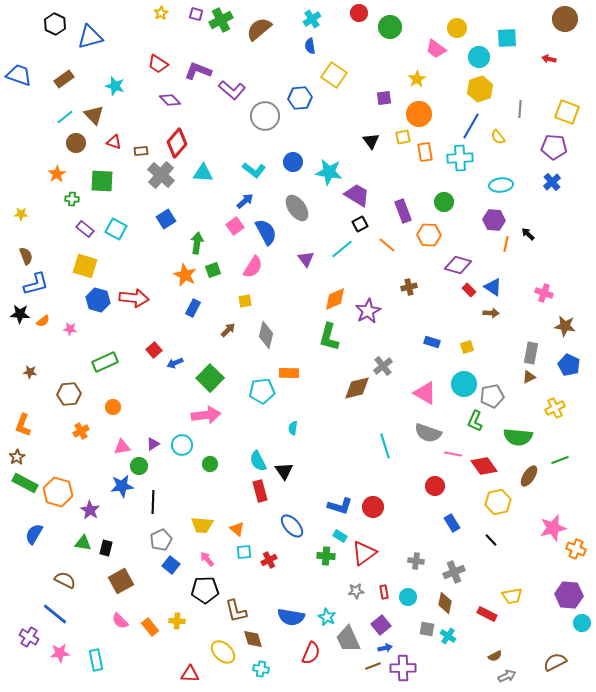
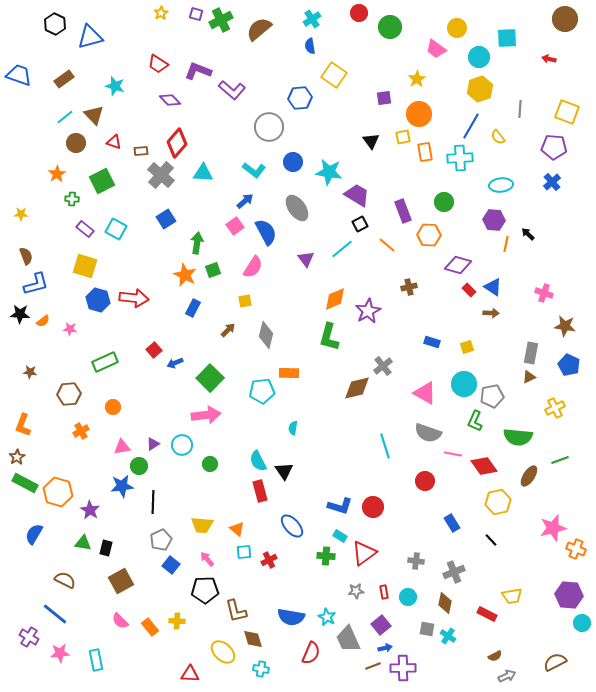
gray circle at (265, 116): moved 4 px right, 11 px down
green square at (102, 181): rotated 30 degrees counterclockwise
red circle at (435, 486): moved 10 px left, 5 px up
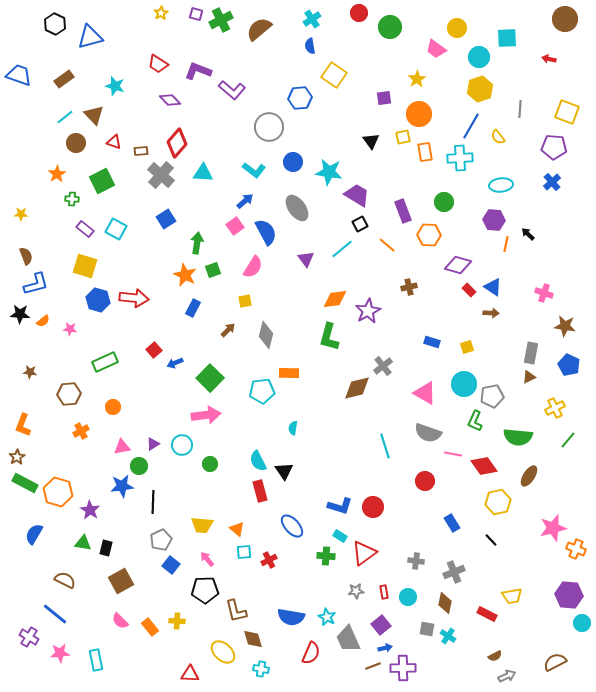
orange diamond at (335, 299): rotated 15 degrees clockwise
green line at (560, 460): moved 8 px right, 20 px up; rotated 30 degrees counterclockwise
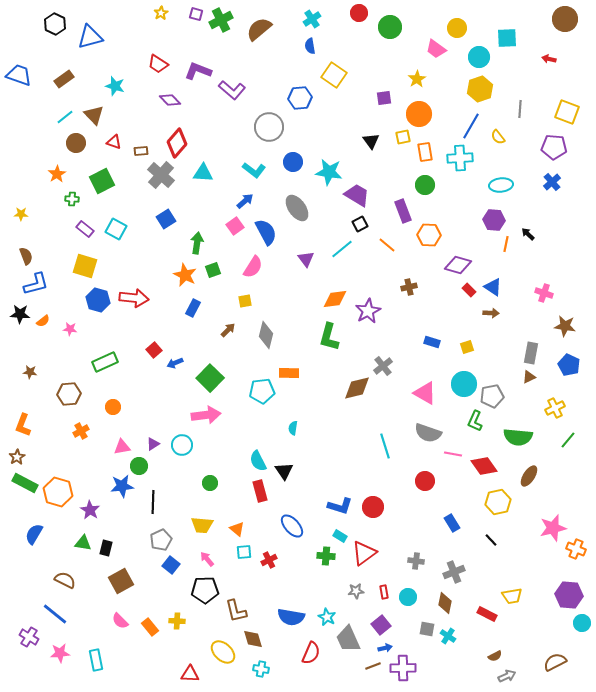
green circle at (444, 202): moved 19 px left, 17 px up
green circle at (210, 464): moved 19 px down
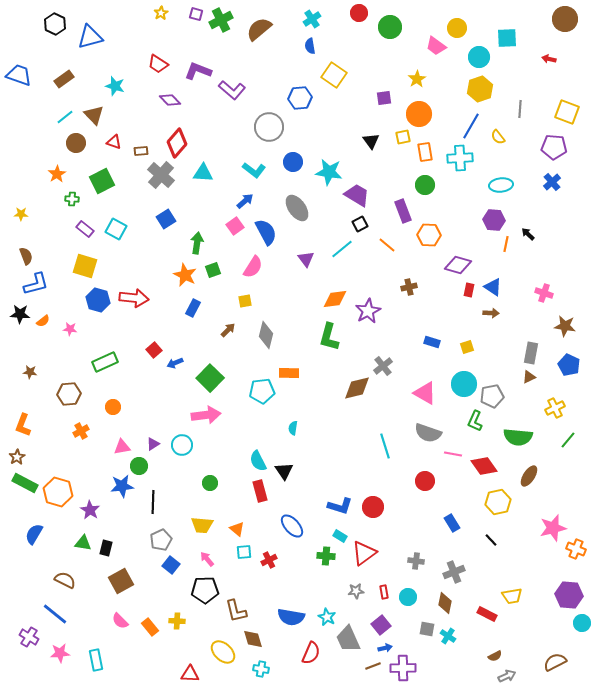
pink trapezoid at (436, 49): moved 3 px up
red rectangle at (469, 290): rotated 56 degrees clockwise
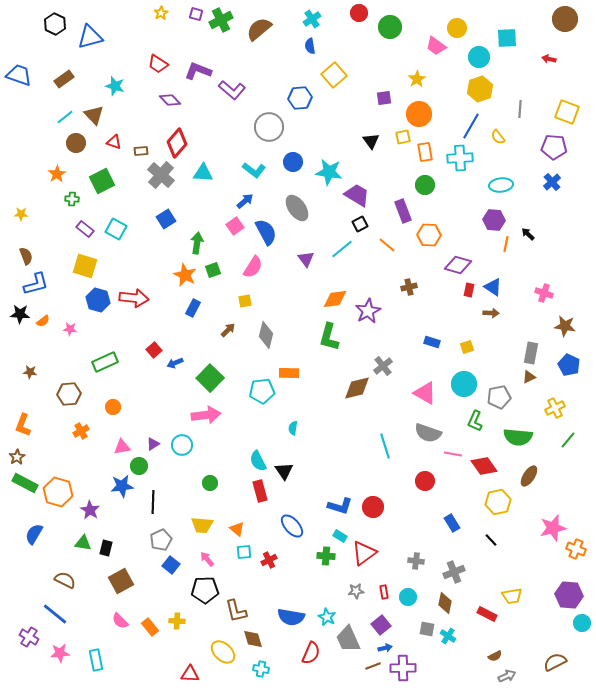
yellow square at (334, 75): rotated 15 degrees clockwise
gray pentagon at (492, 396): moved 7 px right, 1 px down
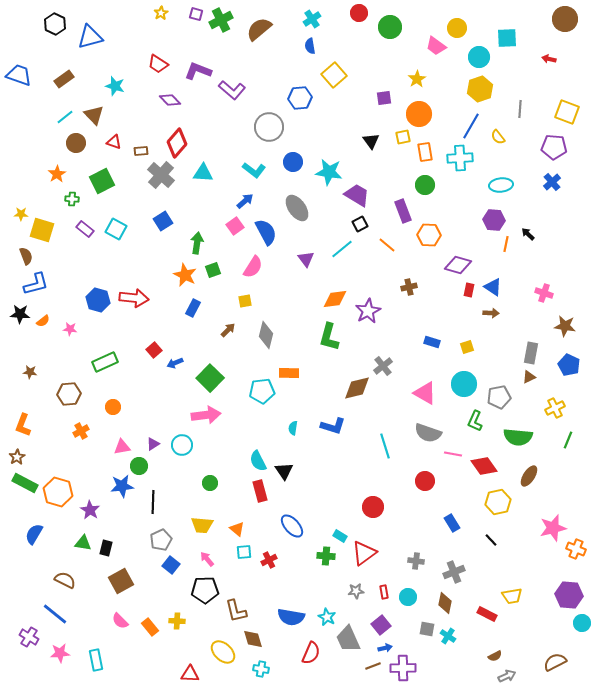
blue square at (166, 219): moved 3 px left, 2 px down
yellow square at (85, 266): moved 43 px left, 36 px up
green line at (568, 440): rotated 18 degrees counterclockwise
blue L-shape at (340, 506): moved 7 px left, 80 px up
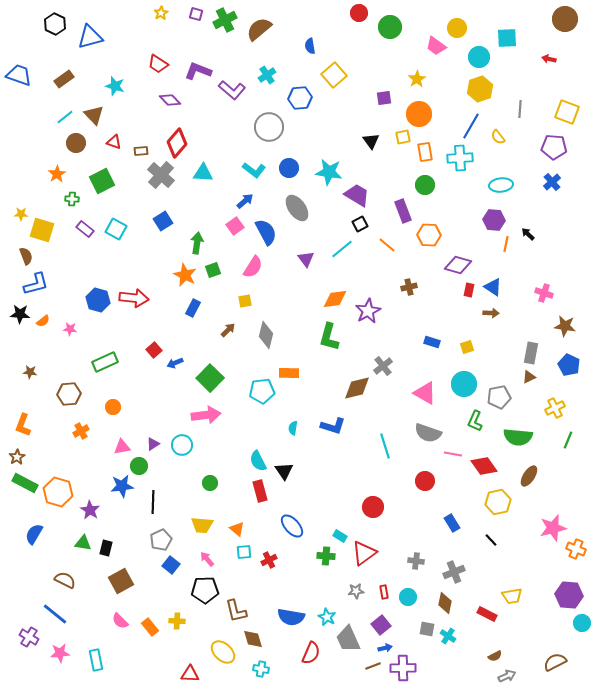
cyan cross at (312, 19): moved 45 px left, 56 px down
green cross at (221, 20): moved 4 px right
blue circle at (293, 162): moved 4 px left, 6 px down
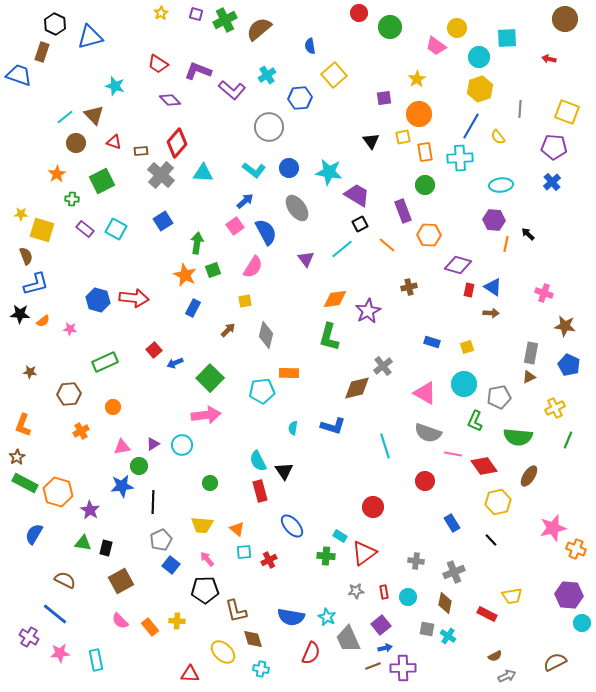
brown rectangle at (64, 79): moved 22 px left, 27 px up; rotated 36 degrees counterclockwise
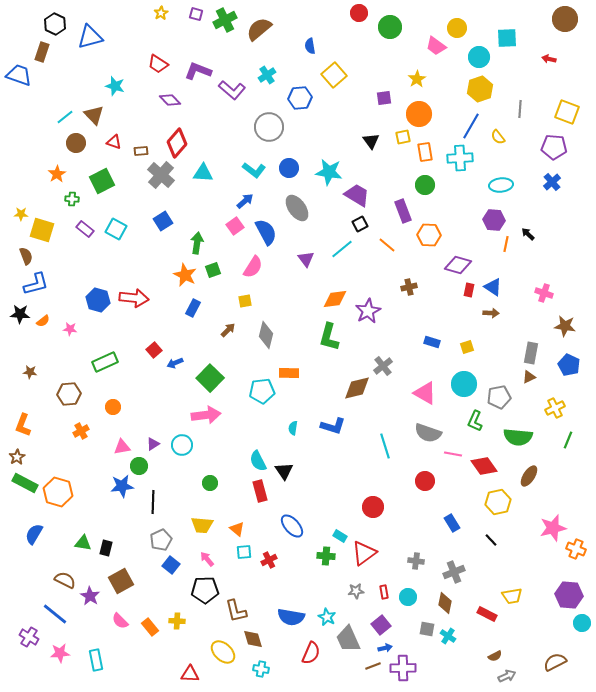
purple star at (90, 510): moved 86 px down
